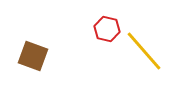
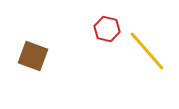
yellow line: moved 3 px right
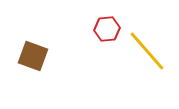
red hexagon: rotated 20 degrees counterclockwise
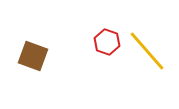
red hexagon: moved 13 px down; rotated 25 degrees clockwise
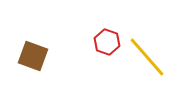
yellow line: moved 6 px down
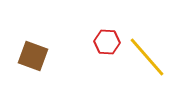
red hexagon: rotated 15 degrees counterclockwise
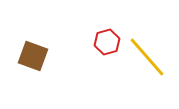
red hexagon: rotated 20 degrees counterclockwise
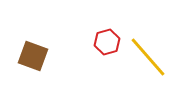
yellow line: moved 1 px right
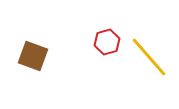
yellow line: moved 1 px right
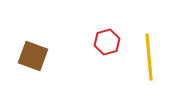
yellow line: rotated 36 degrees clockwise
